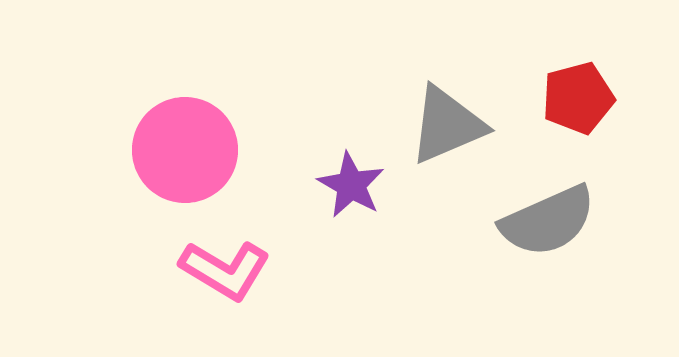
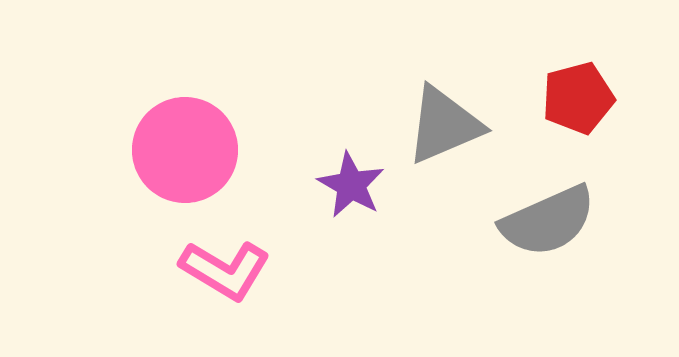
gray triangle: moved 3 px left
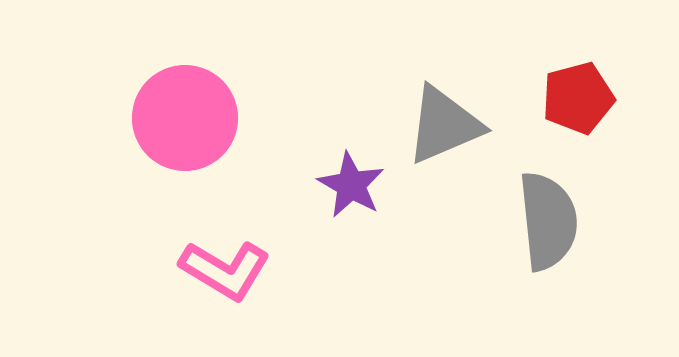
pink circle: moved 32 px up
gray semicircle: rotated 72 degrees counterclockwise
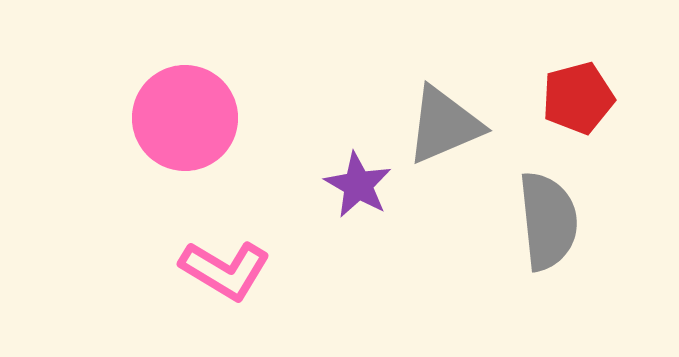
purple star: moved 7 px right
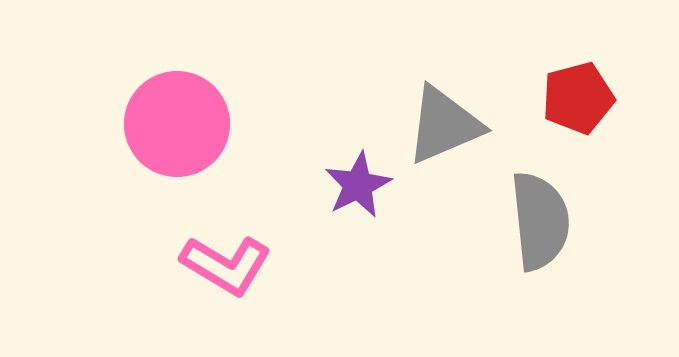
pink circle: moved 8 px left, 6 px down
purple star: rotated 16 degrees clockwise
gray semicircle: moved 8 px left
pink L-shape: moved 1 px right, 5 px up
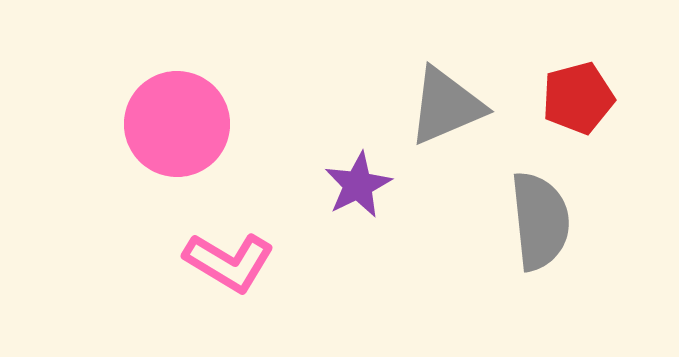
gray triangle: moved 2 px right, 19 px up
pink L-shape: moved 3 px right, 3 px up
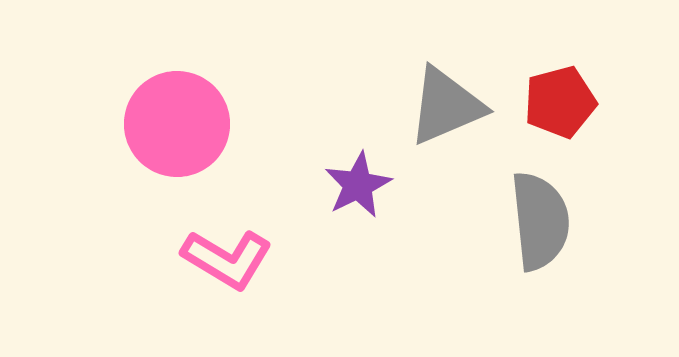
red pentagon: moved 18 px left, 4 px down
pink L-shape: moved 2 px left, 3 px up
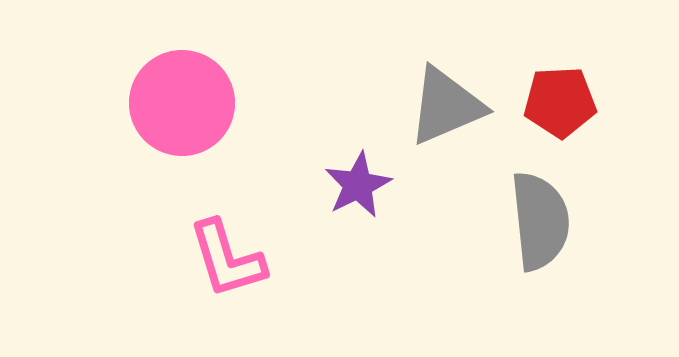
red pentagon: rotated 12 degrees clockwise
pink circle: moved 5 px right, 21 px up
pink L-shape: rotated 42 degrees clockwise
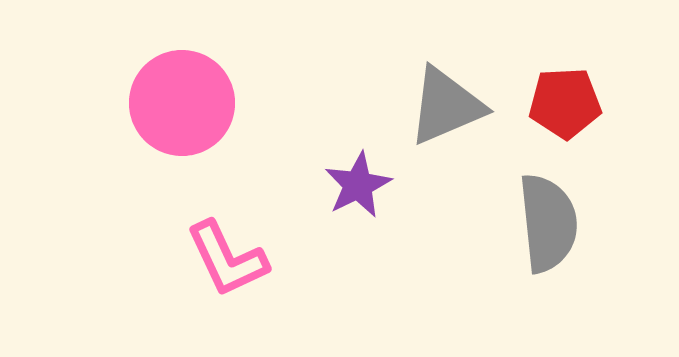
red pentagon: moved 5 px right, 1 px down
gray semicircle: moved 8 px right, 2 px down
pink L-shape: rotated 8 degrees counterclockwise
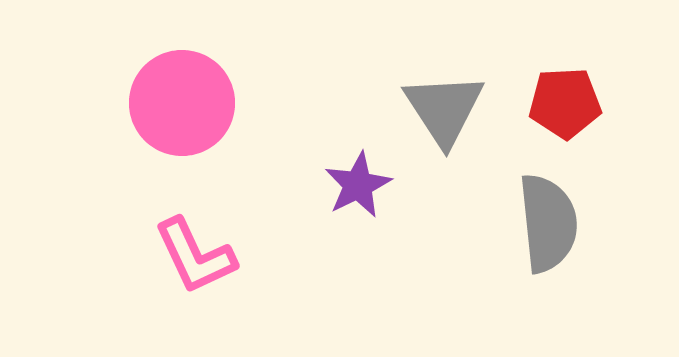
gray triangle: moved 2 px left, 3 px down; rotated 40 degrees counterclockwise
pink L-shape: moved 32 px left, 3 px up
